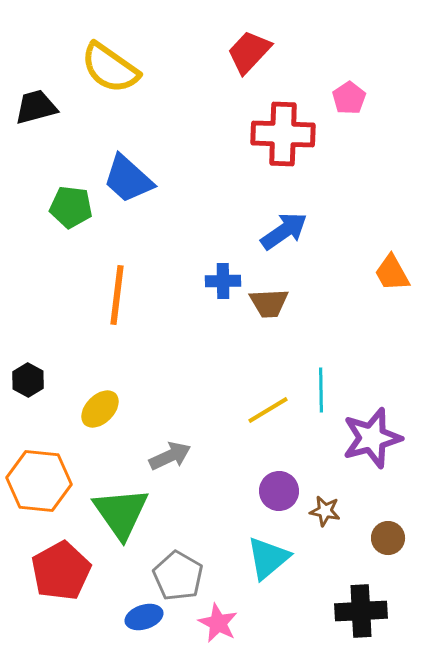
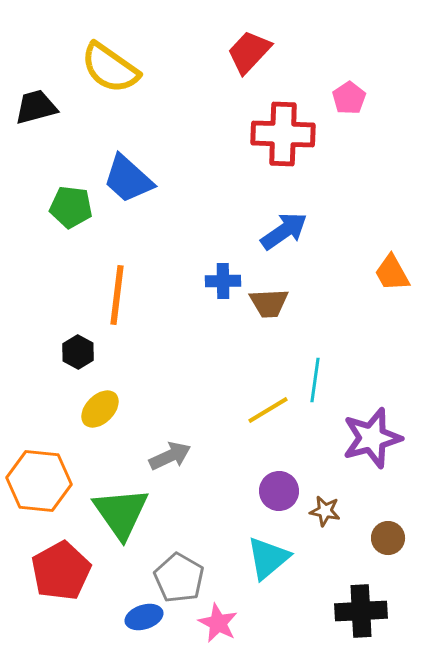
black hexagon: moved 50 px right, 28 px up
cyan line: moved 6 px left, 10 px up; rotated 9 degrees clockwise
gray pentagon: moved 1 px right, 2 px down
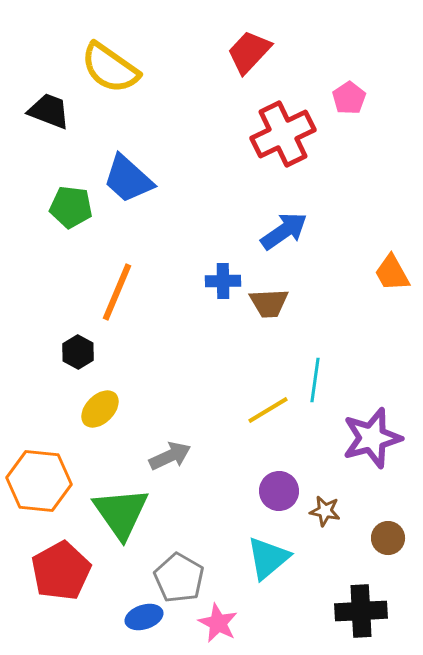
black trapezoid: moved 13 px right, 4 px down; rotated 36 degrees clockwise
red cross: rotated 28 degrees counterclockwise
orange line: moved 3 px up; rotated 16 degrees clockwise
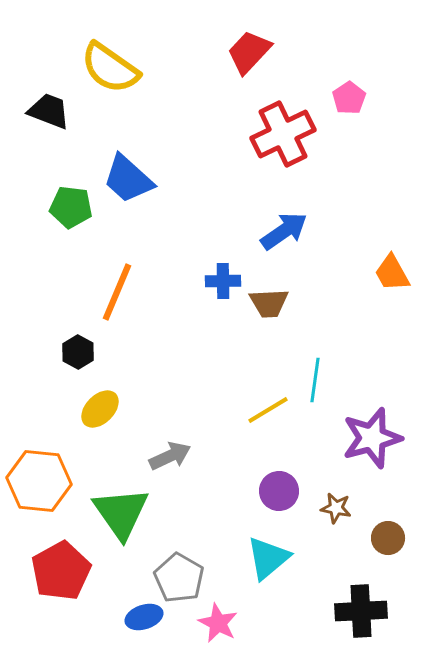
brown star: moved 11 px right, 3 px up
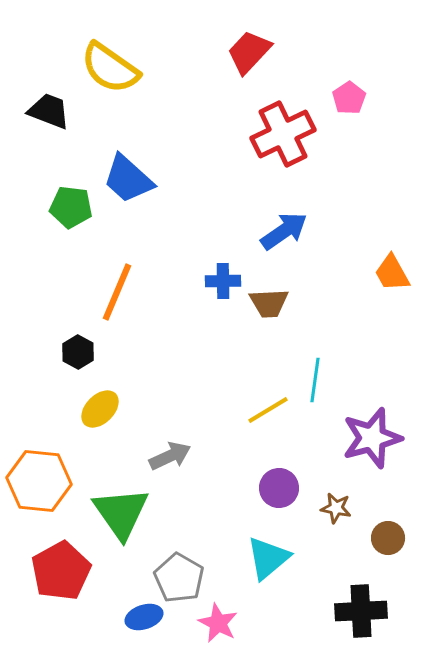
purple circle: moved 3 px up
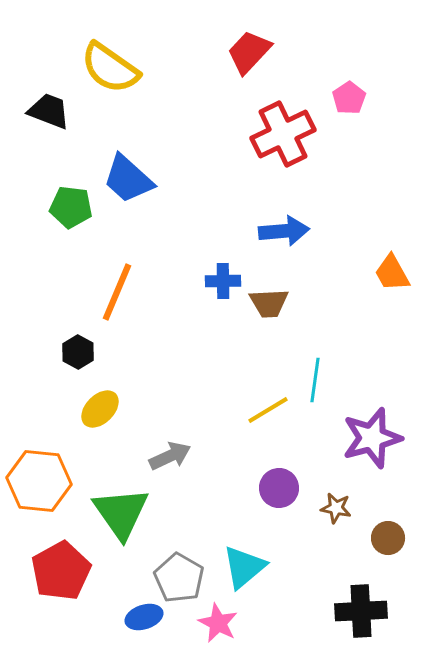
blue arrow: rotated 30 degrees clockwise
cyan triangle: moved 24 px left, 9 px down
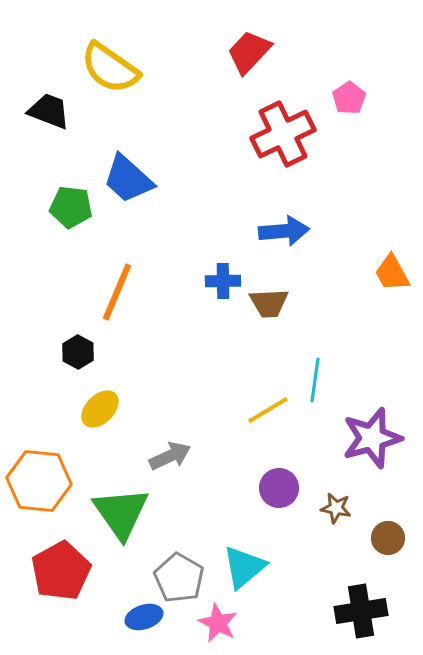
black cross: rotated 6 degrees counterclockwise
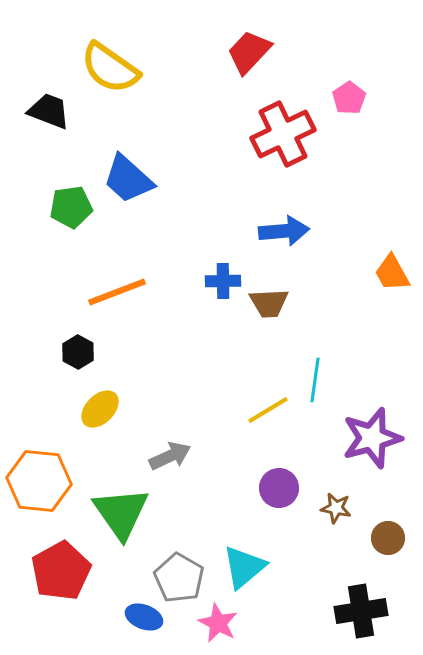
green pentagon: rotated 15 degrees counterclockwise
orange line: rotated 46 degrees clockwise
blue ellipse: rotated 39 degrees clockwise
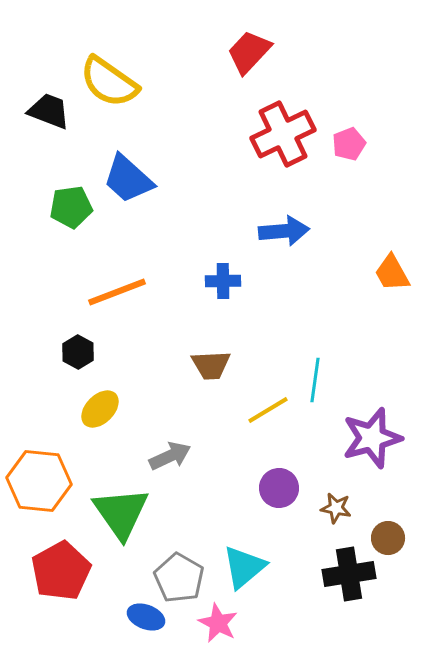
yellow semicircle: moved 1 px left, 14 px down
pink pentagon: moved 46 px down; rotated 12 degrees clockwise
brown trapezoid: moved 58 px left, 62 px down
black cross: moved 12 px left, 37 px up
blue ellipse: moved 2 px right
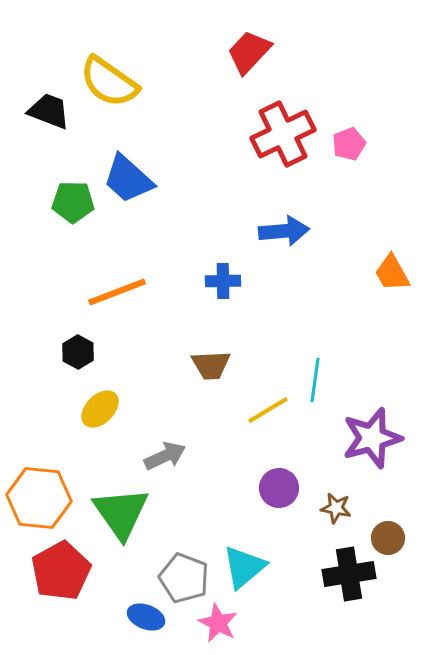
green pentagon: moved 2 px right, 5 px up; rotated 9 degrees clockwise
gray arrow: moved 5 px left
orange hexagon: moved 17 px down
gray pentagon: moved 5 px right; rotated 9 degrees counterclockwise
